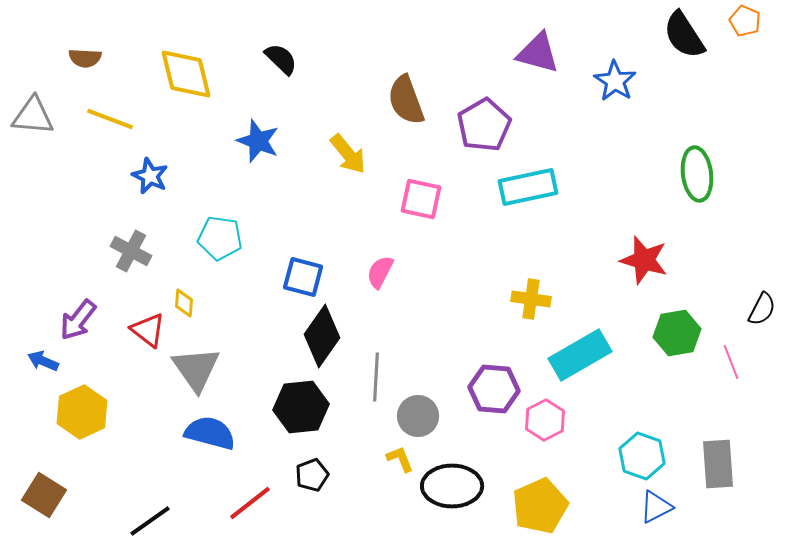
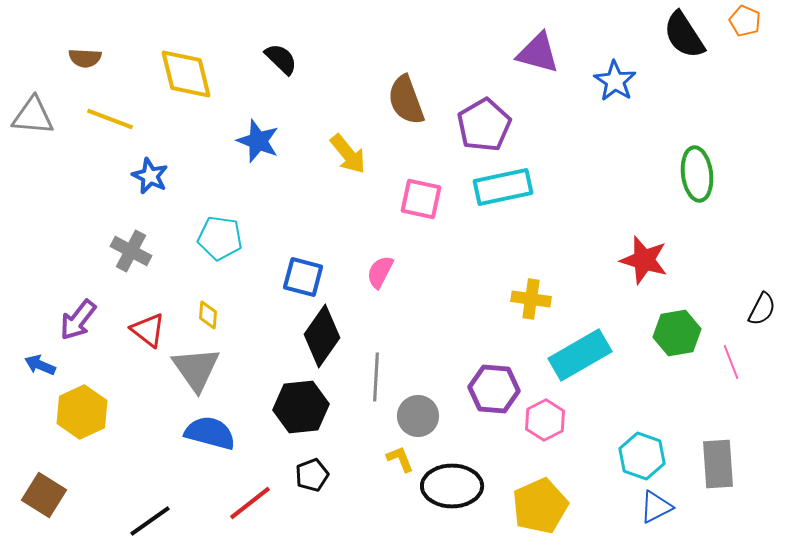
cyan rectangle at (528, 187): moved 25 px left
yellow diamond at (184, 303): moved 24 px right, 12 px down
blue arrow at (43, 361): moved 3 px left, 4 px down
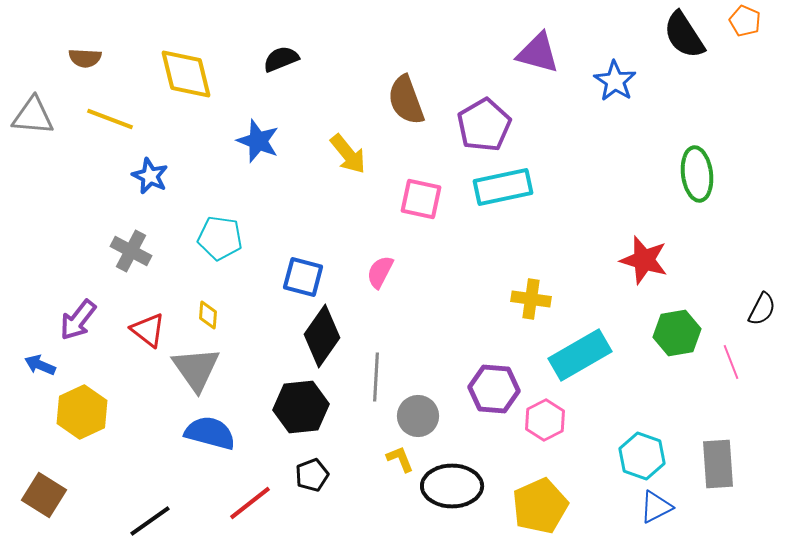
black semicircle at (281, 59): rotated 66 degrees counterclockwise
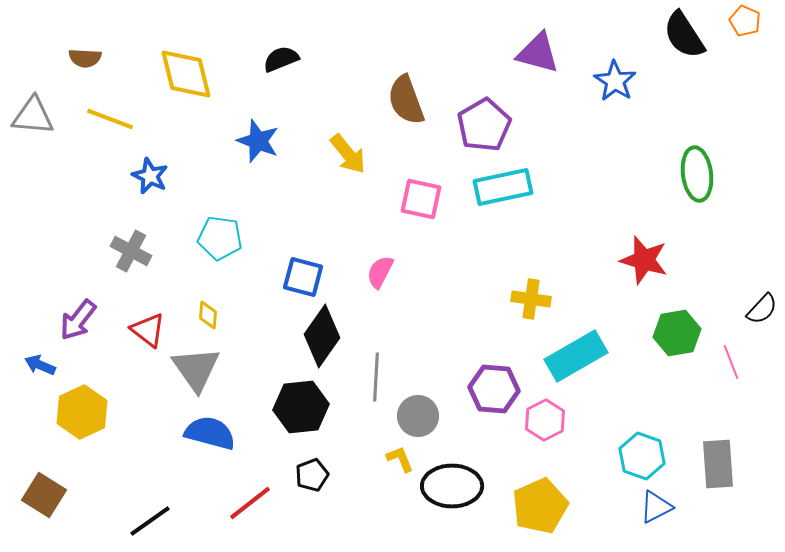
black semicircle at (762, 309): rotated 16 degrees clockwise
cyan rectangle at (580, 355): moved 4 px left, 1 px down
